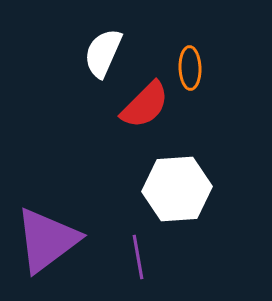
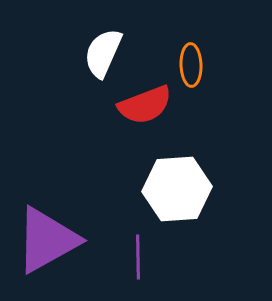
orange ellipse: moved 1 px right, 3 px up
red semicircle: rotated 24 degrees clockwise
purple triangle: rotated 8 degrees clockwise
purple line: rotated 9 degrees clockwise
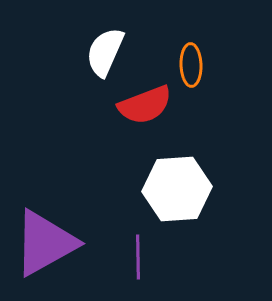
white semicircle: moved 2 px right, 1 px up
purple triangle: moved 2 px left, 3 px down
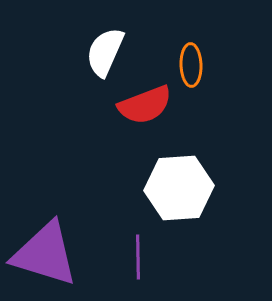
white hexagon: moved 2 px right, 1 px up
purple triangle: moved 11 px down; rotated 46 degrees clockwise
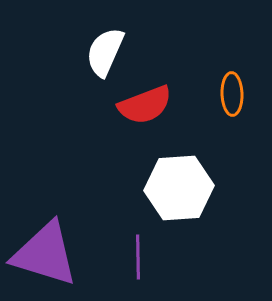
orange ellipse: moved 41 px right, 29 px down
